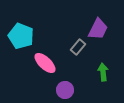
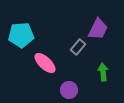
cyan pentagon: moved 1 px up; rotated 25 degrees counterclockwise
purple circle: moved 4 px right
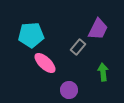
cyan pentagon: moved 10 px right
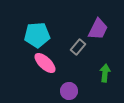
cyan pentagon: moved 6 px right
green arrow: moved 2 px right, 1 px down; rotated 12 degrees clockwise
purple circle: moved 1 px down
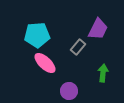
green arrow: moved 2 px left
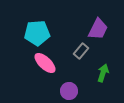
cyan pentagon: moved 2 px up
gray rectangle: moved 3 px right, 4 px down
green arrow: rotated 12 degrees clockwise
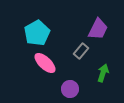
cyan pentagon: rotated 25 degrees counterclockwise
purple circle: moved 1 px right, 2 px up
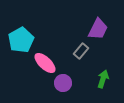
cyan pentagon: moved 16 px left, 7 px down
green arrow: moved 6 px down
purple circle: moved 7 px left, 6 px up
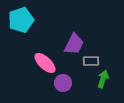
purple trapezoid: moved 24 px left, 15 px down
cyan pentagon: moved 20 px up; rotated 10 degrees clockwise
gray rectangle: moved 10 px right, 10 px down; rotated 49 degrees clockwise
